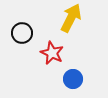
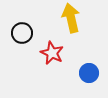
yellow arrow: rotated 40 degrees counterclockwise
blue circle: moved 16 px right, 6 px up
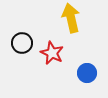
black circle: moved 10 px down
blue circle: moved 2 px left
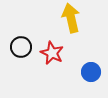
black circle: moved 1 px left, 4 px down
blue circle: moved 4 px right, 1 px up
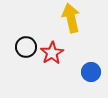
black circle: moved 5 px right
red star: rotated 15 degrees clockwise
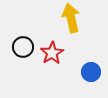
black circle: moved 3 px left
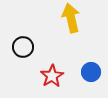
red star: moved 23 px down
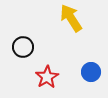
yellow arrow: rotated 20 degrees counterclockwise
red star: moved 5 px left, 1 px down
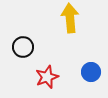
yellow arrow: moved 1 px left; rotated 28 degrees clockwise
red star: rotated 10 degrees clockwise
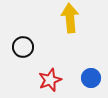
blue circle: moved 6 px down
red star: moved 3 px right, 3 px down
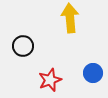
black circle: moved 1 px up
blue circle: moved 2 px right, 5 px up
